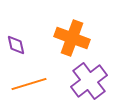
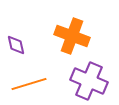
orange cross: moved 2 px up
purple cross: rotated 30 degrees counterclockwise
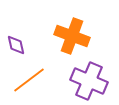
orange line: moved 4 px up; rotated 20 degrees counterclockwise
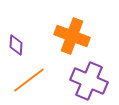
purple diamond: rotated 15 degrees clockwise
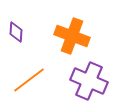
purple diamond: moved 13 px up
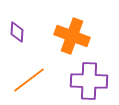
purple diamond: moved 1 px right
purple cross: rotated 21 degrees counterclockwise
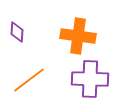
orange cross: moved 6 px right; rotated 12 degrees counterclockwise
purple cross: moved 1 px right, 2 px up
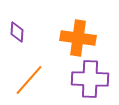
orange cross: moved 2 px down
orange line: rotated 12 degrees counterclockwise
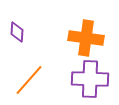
orange cross: moved 8 px right
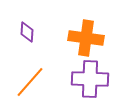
purple diamond: moved 10 px right
orange line: moved 1 px right, 2 px down
